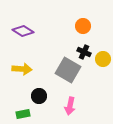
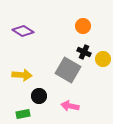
yellow arrow: moved 6 px down
pink arrow: rotated 90 degrees clockwise
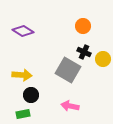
black circle: moved 8 px left, 1 px up
